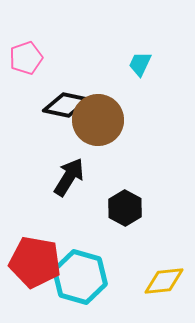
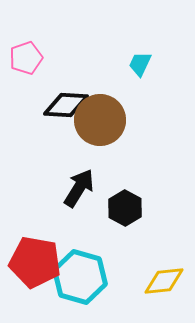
black diamond: rotated 9 degrees counterclockwise
brown circle: moved 2 px right
black arrow: moved 10 px right, 11 px down
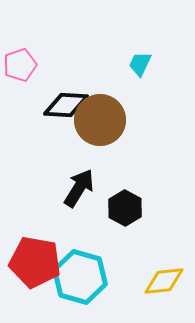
pink pentagon: moved 6 px left, 7 px down
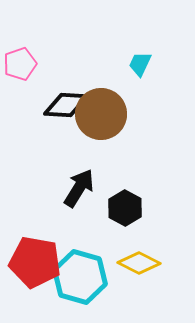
pink pentagon: moved 1 px up
brown circle: moved 1 px right, 6 px up
yellow diamond: moved 25 px left, 18 px up; rotated 33 degrees clockwise
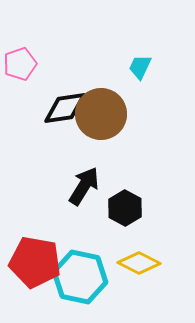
cyan trapezoid: moved 3 px down
black diamond: moved 1 px left, 3 px down; rotated 12 degrees counterclockwise
black arrow: moved 5 px right, 2 px up
cyan hexagon: rotated 4 degrees counterclockwise
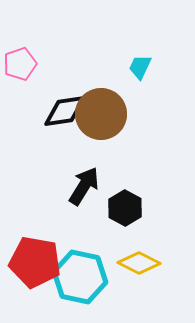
black diamond: moved 3 px down
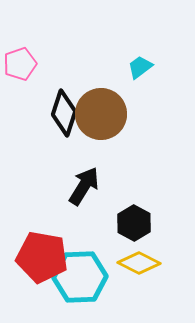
cyan trapezoid: rotated 28 degrees clockwise
black diamond: moved 1 px left, 2 px down; rotated 63 degrees counterclockwise
black hexagon: moved 9 px right, 15 px down
red pentagon: moved 7 px right, 5 px up
cyan hexagon: rotated 14 degrees counterclockwise
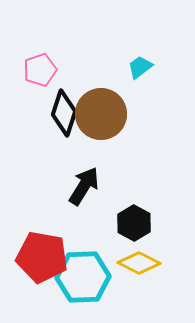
pink pentagon: moved 20 px right, 6 px down
cyan hexagon: moved 3 px right
